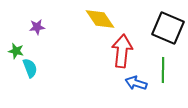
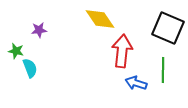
purple star: moved 2 px right, 3 px down
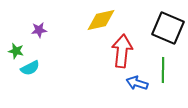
yellow diamond: moved 1 px right, 1 px down; rotated 68 degrees counterclockwise
cyan semicircle: rotated 84 degrees clockwise
blue arrow: moved 1 px right
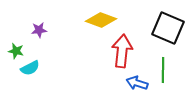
yellow diamond: rotated 32 degrees clockwise
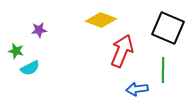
red arrow: rotated 16 degrees clockwise
blue arrow: moved 6 px down; rotated 25 degrees counterclockwise
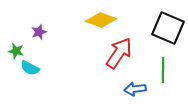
purple star: moved 2 px down; rotated 14 degrees counterclockwise
red arrow: moved 3 px left, 2 px down; rotated 12 degrees clockwise
cyan semicircle: rotated 54 degrees clockwise
blue arrow: moved 2 px left
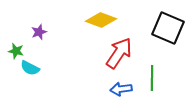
green line: moved 11 px left, 8 px down
blue arrow: moved 14 px left
